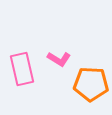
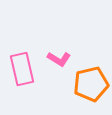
orange pentagon: rotated 16 degrees counterclockwise
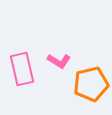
pink L-shape: moved 2 px down
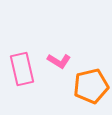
orange pentagon: moved 2 px down
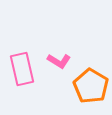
orange pentagon: rotated 28 degrees counterclockwise
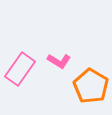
pink rectangle: moved 2 px left; rotated 48 degrees clockwise
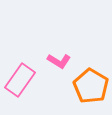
pink rectangle: moved 11 px down
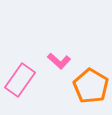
pink L-shape: rotated 10 degrees clockwise
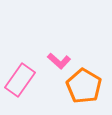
orange pentagon: moved 7 px left
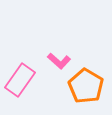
orange pentagon: moved 2 px right
